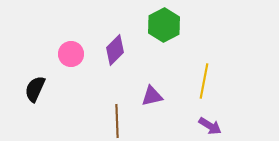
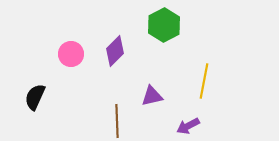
purple diamond: moved 1 px down
black semicircle: moved 8 px down
purple arrow: moved 22 px left; rotated 120 degrees clockwise
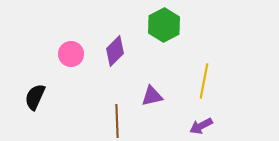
purple arrow: moved 13 px right
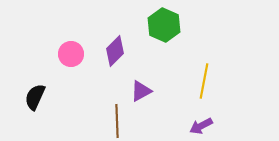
green hexagon: rotated 8 degrees counterclockwise
purple triangle: moved 11 px left, 5 px up; rotated 15 degrees counterclockwise
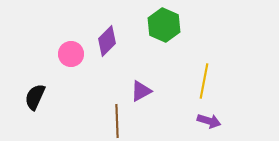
purple diamond: moved 8 px left, 10 px up
purple arrow: moved 8 px right, 5 px up; rotated 135 degrees counterclockwise
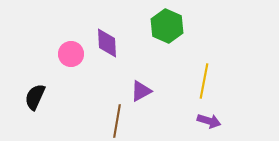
green hexagon: moved 3 px right, 1 px down
purple diamond: moved 2 px down; rotated 48 degrees counterclockwise
brown line: rotated 12 degrees clockwise
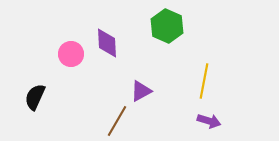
brown line: rotated 20 degrees clockwise
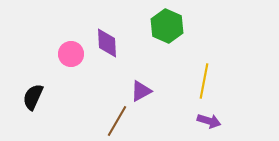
black semicircle: moved 2 px left
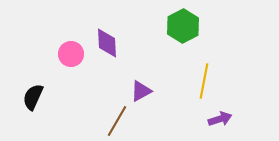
green hexagon: moved 16 px right; rotated 8 degrees clockwise
purple arrow: moved 11 px right, 2 px up; rotated 35 degrees counterclockwise
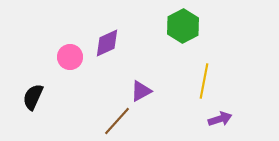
purple diamond: rotated 68 degrees clockwise
pink circle: moved 1 px left, 3 px down
brown line: rotated 12 degrees clockwise
